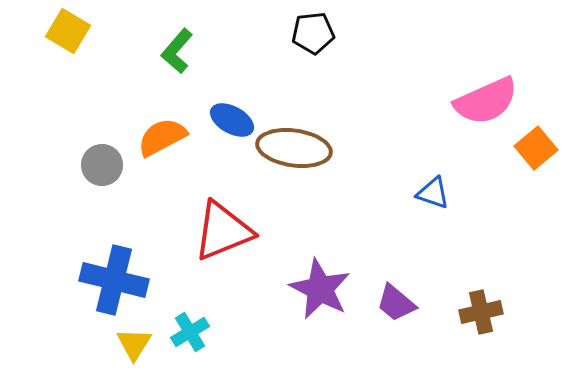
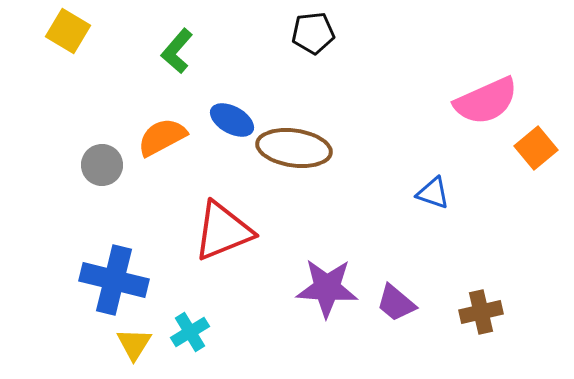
purple star: moved 7 px right, 1 px up; rotated 24 degrees counterclockwise
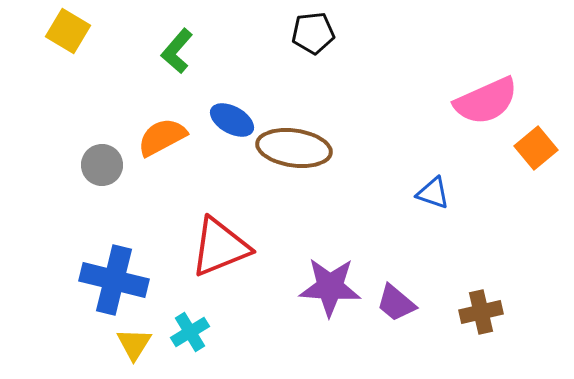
red triangle: moved 3 px left, 16 px down
purple star: moved 3 px right, 1 px up
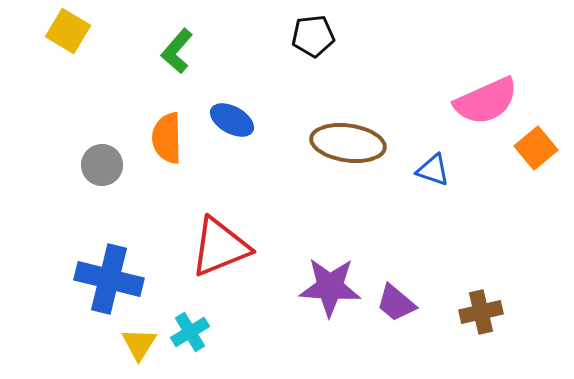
black pentagon: moved 3 px down
orange semicircle: moved 5 px right, 1 px down; rotated 63 degrees counterclockwise
brown ellipse: moved 54 px right, 5 px up
blue triangle: moved 23 px up
blue cross: moved 5 px left, 1 px up
yellow triangle: moved 5 px right
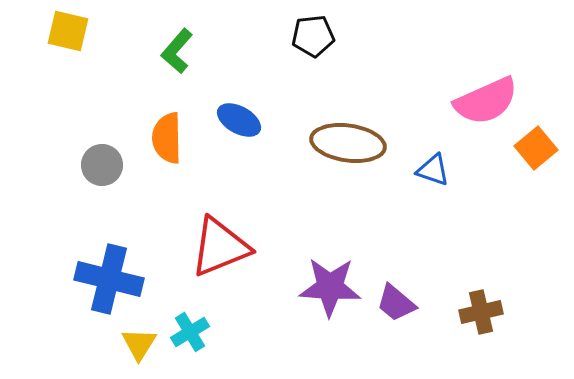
yellow square: rotated 18 degrees counterclockwise
blue ellipse: moved 7 px right
